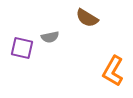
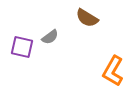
gray semicircle: rotated 24 degrees counterclockwise
purple square: moved 1 px up
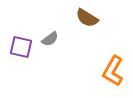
gray semicircle: moved 2 px down
purple square: moved 1 px left
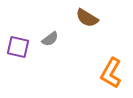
purple square: moved 3 px left
orange L-shape: moved 2 px left, 2 px down
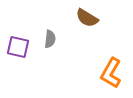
gray semicircle: rotated 48 degrees counterclockwise
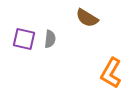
purple square: moved 6 px right, 8 px up
